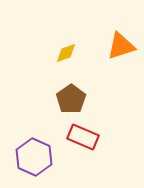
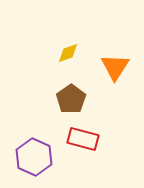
orange triangle: moved 6 px left, 21 px down; rotated 40 degrees counterclockwise
yellow diamond: moved 2 px right
red rectangle: moved 2 px down; rotated 8 degrees counterclockwise
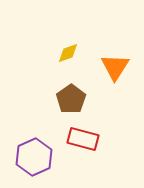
purple hexagon: rotated 12 degrees clockwise
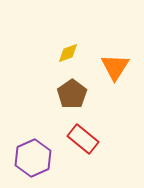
brown pentagon: moved 1 px right, 5 px up
red rectangle: rotated 24 degrees clockwise
purple hexagon: moved 1 px left, 1 px down
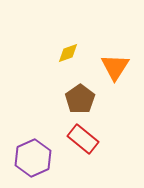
brown pentagon: moved 8 px right, 5 px down
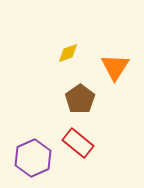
red rectangle: moved 5 px left, 4 px down
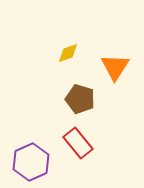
brown pentagon: rotated 20 degrees counterclockwise
red rectangle: rotated 12 degrees clockwise
purple hexagon: moved 2 px left, 4 px down
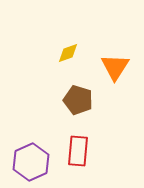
brown pentagon: moved 2 px left, 1 px down
red rectangle: moved 8 px down; rotated 44 degrees clockwise
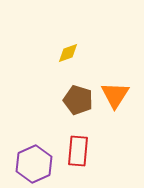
orange triangle: moved 28 px down
purple hexagon: moved 3 px right, 2 px down
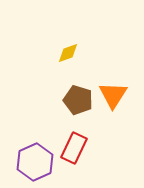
orange triangle: moved 2 px left
red rectangle: moved 4 px left, 3 px up; rotated 20 degrees clockwise
purple hexagon: moved 1 px right, 2 px up
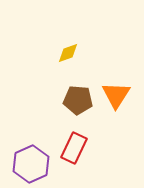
orange triangle: moved 3 px right
brown pentagon: rotated 12 degrees counterclockwise
purple hexagon: moved 4 px left, 2 px down
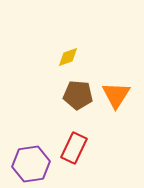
yellow diamond: moved 4 px down
brown pentagon: moved 5 px up
purple hexagon: rotated 15 degrees clockwise
